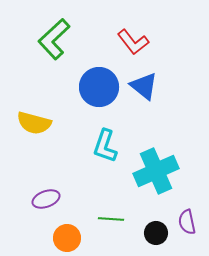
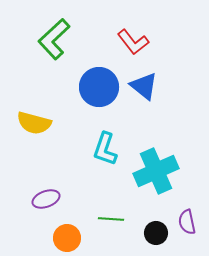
cyan L-shape: moved 3 px down
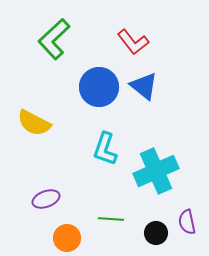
yellow semicircle: rotated 12 degrees clockwise
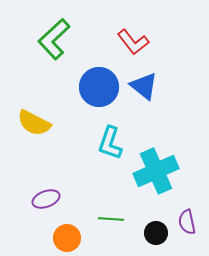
cyan L-shape: moved 5 px right, 6 px up
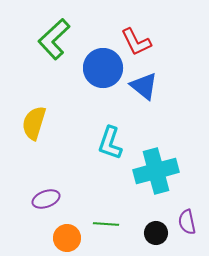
red L-shape: moved 3 px right; rotated 12 degrees clockwise
blue circle: moved 4 px right, 19 px up
yellow semicircle: rotated 80 degrees clockwise
cyan cross: rotated 9 degrees clockwise
green line: moved 5 px left, 5 px down
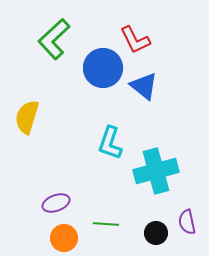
red L-shape: moved 1 px left, 2 px up
yellow semicircle: moved 7 px left, 6 px up
purple ellipse: moved 10 px right, 4 px down
orange circle: moved 3 px left
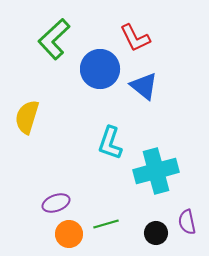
red L-shape: moved 2 px up
blue circle: moved 3 px left, 1 px down
green line: rotated 20 degrees counterclockwise
orange circle: moved 5 px right, 4 px up
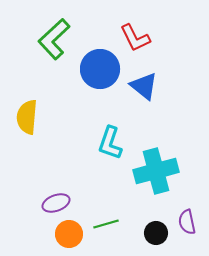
yellow semicircle: rotated 12 degrees counterclockwise
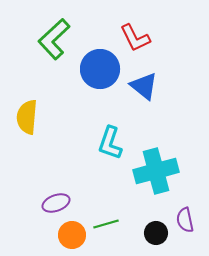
purple semicircle: moved 2 px left, 2 px up
orange circle: moved 3 px right, 1 px down
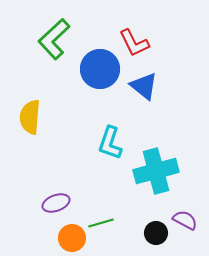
red L-shape: moved 1 px left, 5 px down
yellow semicircle: moved 3 px right
purple semicircle: rotated 130 degrees clockwise
green line: moved 5 px left, 1 px up
orange circle: moved 3 px down
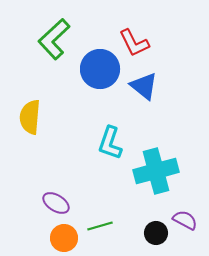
purple ellipse: rotated 52 degrees clockwise
green line: moved 1 px left, 3 px down
orange circle: moved 8 px left
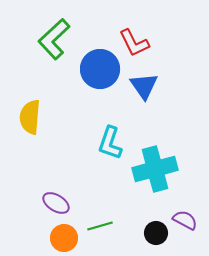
blue triangle: rotated 16 degrees clockwise
cyan cross: moved 1 px left, 2 px up
